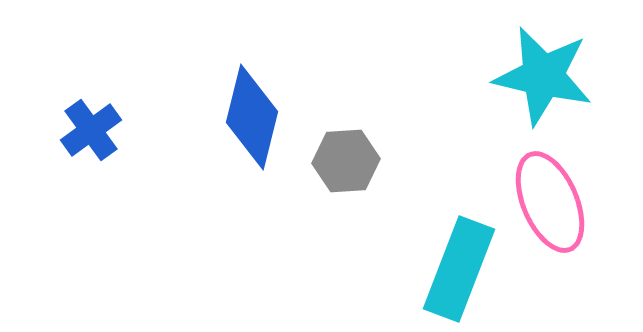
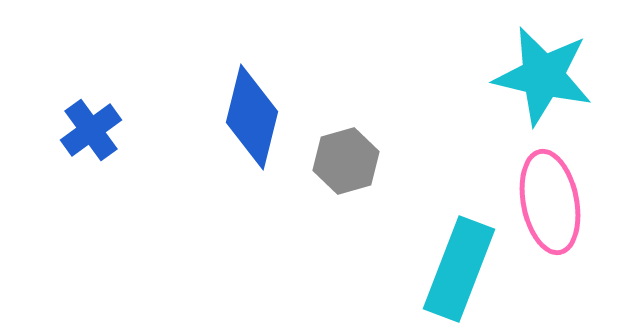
gray hexagon: rotated 12 degrees counterclockwise
pink ellipse: rotated 12 degrees clockwise
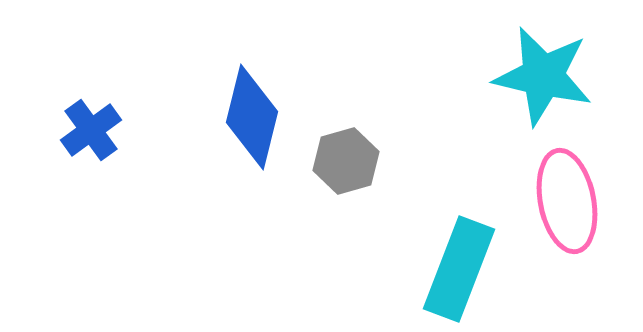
pink ellipse: moved 17 px right, 1 px up
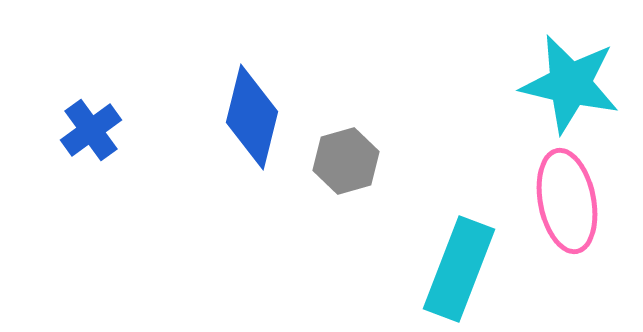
cyan star: moved 27 px right, 8 px down
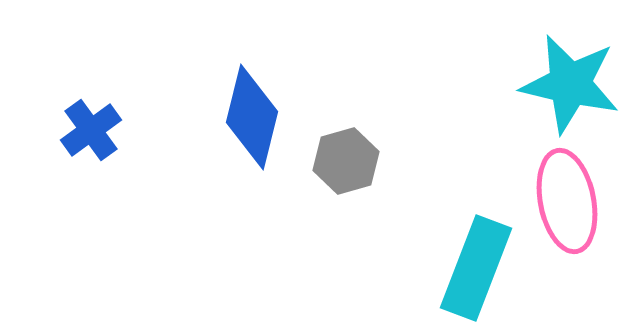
cyan rectangle: moved 17 px right, 1 px up
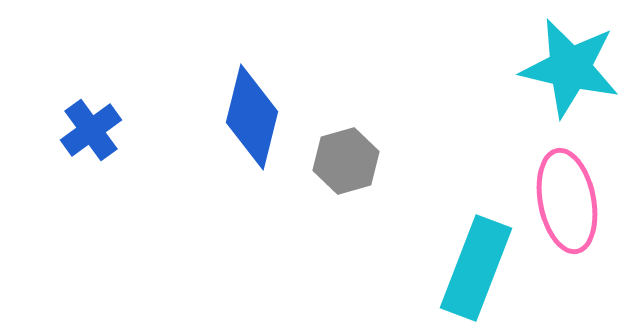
cyan star: moved 16 px up
